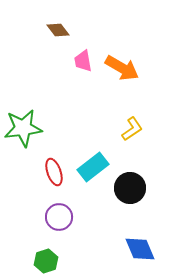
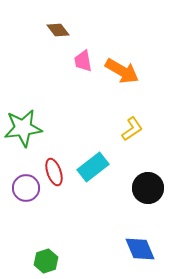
orange arrow: moved 3 px down
black circle: moved 18 px right
purple circle: moved 33 px left, 29 px up
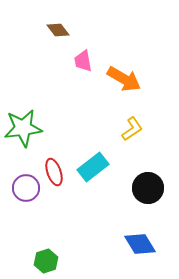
orange arrow: moved 2 px right, 8 px down
blue diamond: moved 5 px up; rotated 8 degrees counterclockwise
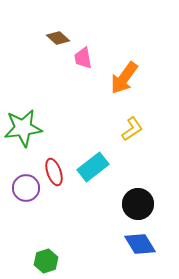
brown diamond: moved 8 px down; rotated 10 degrees counterclockwise
pink trapezoid: moved 3 px up
orange arrow: moved 1 px up; rotated 96 degrees clockwise
black circle: moved 10 px left, 16 px down
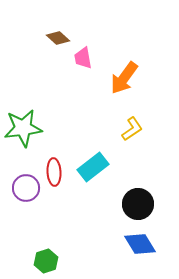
red ellipse: rotated 16 degrees clockwise
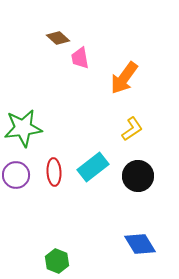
pink trapezoid: moved 3 px left
purple circle: moved 10 px left, 13 px up
black circle: moved 28 px up
green hexagon: moved 11 px right; rotated 20 degrees counterclockwise
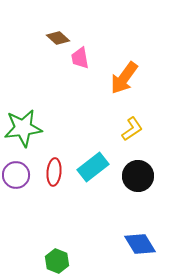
red ellipse: rotated 8 degrees clockwise
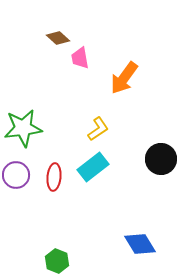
yellow L-shape: moved 34 px left
red ellipse: moved 5 px down
black circle: moved 23 px right, 17 px up
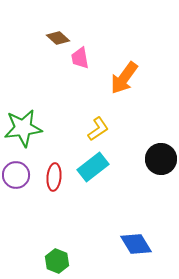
blue diamond: moved 4 px left
